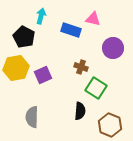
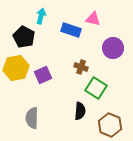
gray semicircle: moved 1 px down
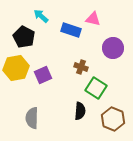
cyan arrow: rotated 63 degrees counterclockwise
brown hexagon: moved 3 px right, 6 px up
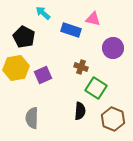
cyan arrow: moved 2 px right, 3 px up
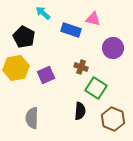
purple square: moved 3 px right
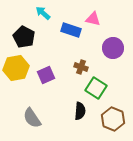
gray semicircle: rotated 35 degrees counterclockwise
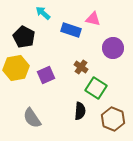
brown cross: rotated 16 degrees clockwise
